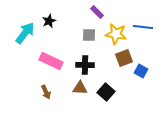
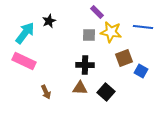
yellow star: moved 5 px left, 2 px up
pink rectangle: moved 27 px left
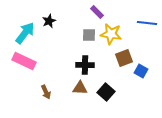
blue line: moved 4 px right, 4 px up
yellow star: moved 2 px down
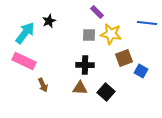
brown arrow: moved 3 px left, 7 px up
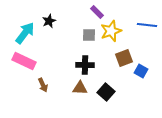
blue line: moved 2 px down
yellow star: moved 3 px up; rotated 30 degrees counterclockwise
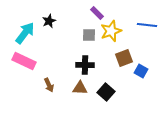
purple rectangle: moved 1 px down
brown arrow: moved 6 px right
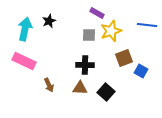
purple rectangle: rotated 16 degrees counterclockwise
cyan arrow: moved 4 px up; rotated 25 degrees counterclockwise
